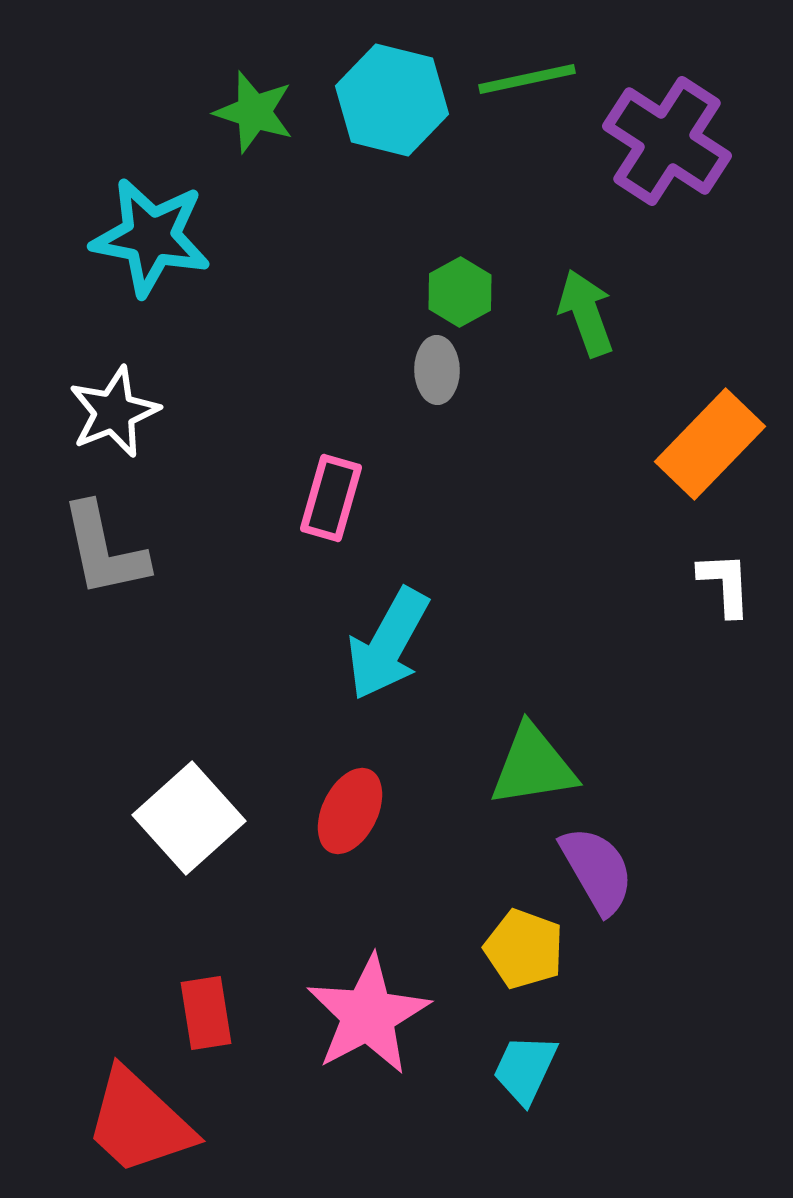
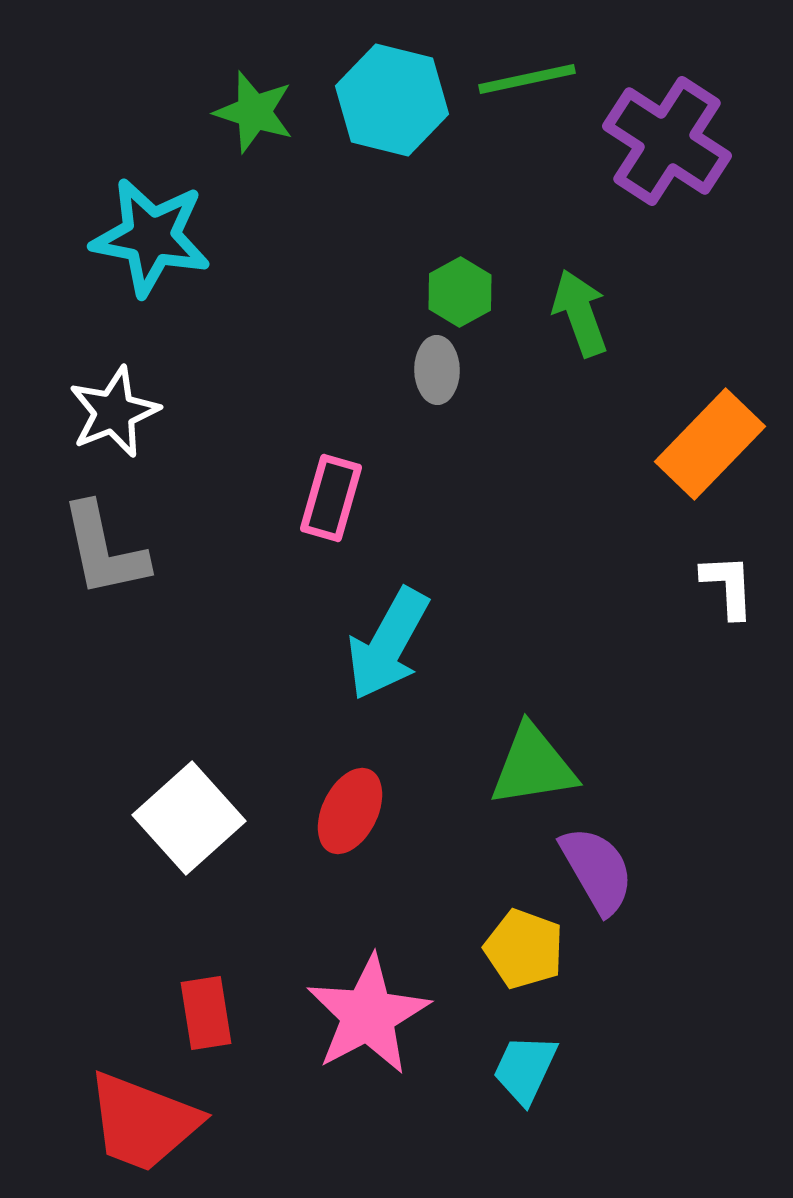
green arrow: moved 6 px left
white L-shape: moved 3 px right, 2 px down
red trapezoid: moved 4 px right; rotated 22 degrees counterclockwise
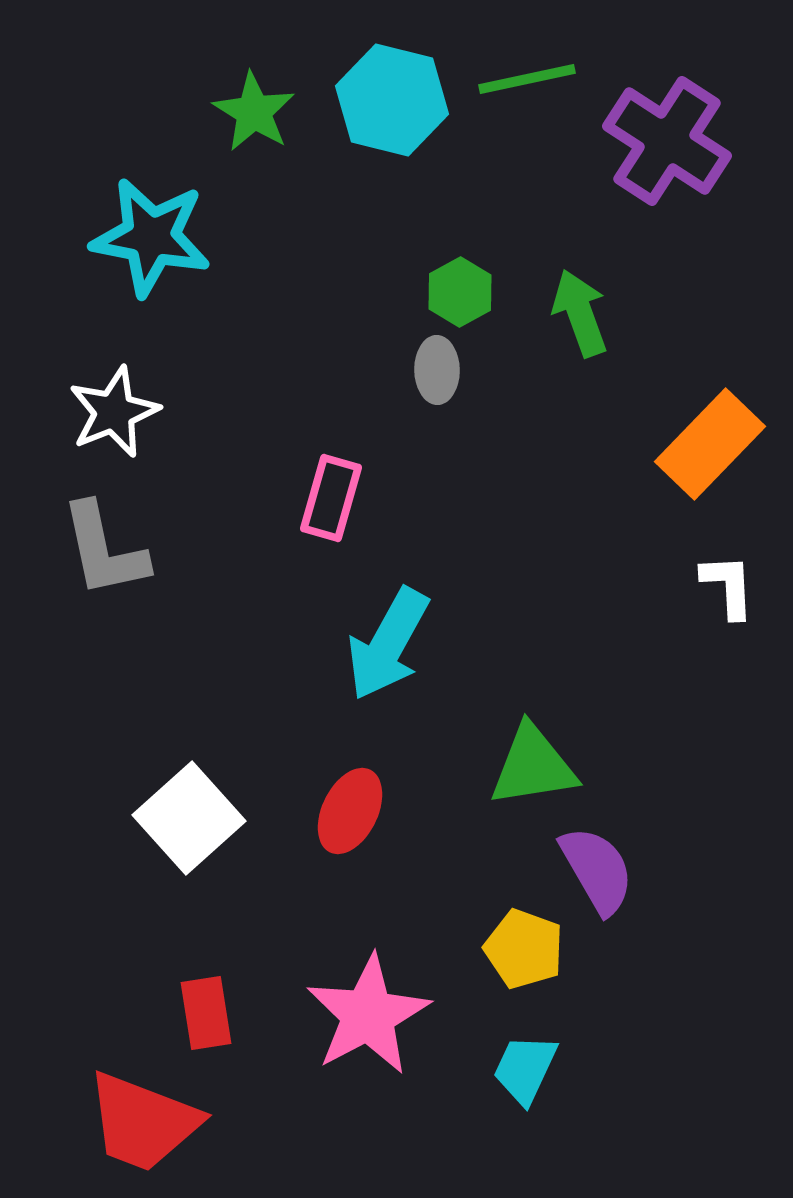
green star: rotated 14 degrees clockwise
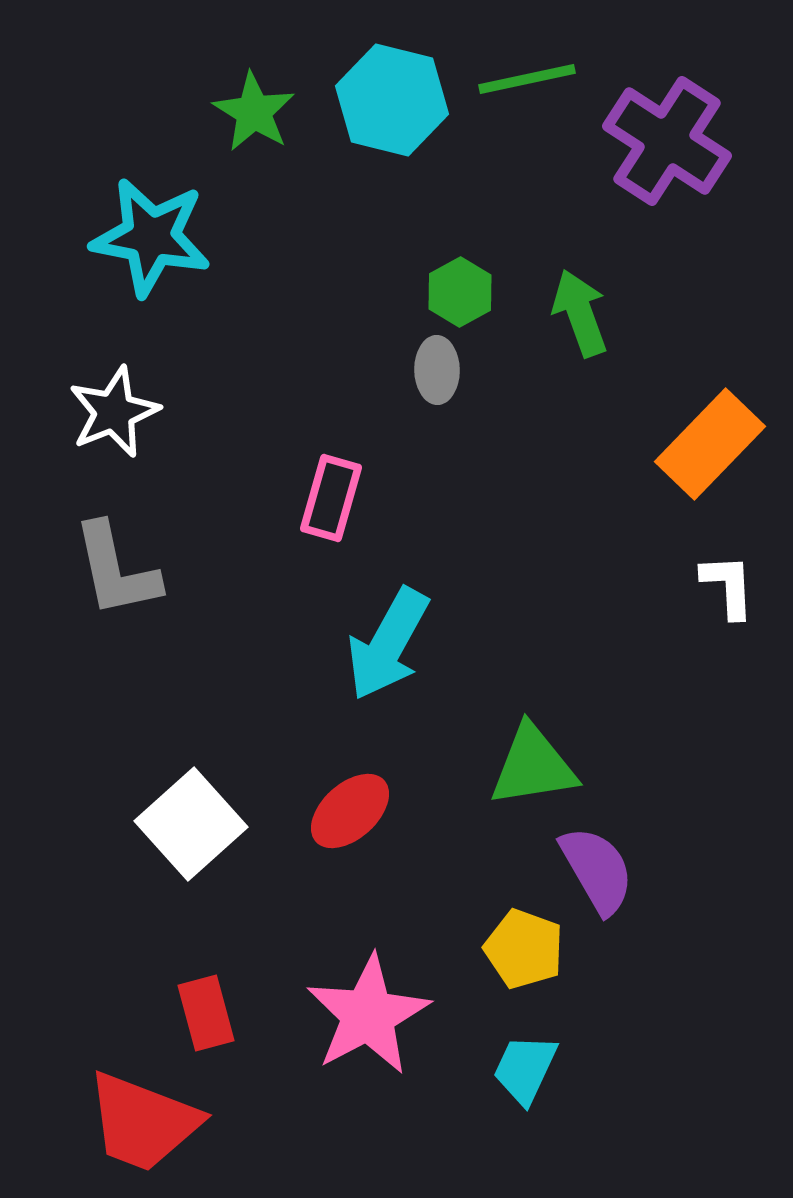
gray L-shape: moved 12 px right, 20 px down
red ellipse: rotated 22 degrees clockwise
white square: moved 2 px right, 6 px down
red rectangle: rotated 6 degrees counterclockwise
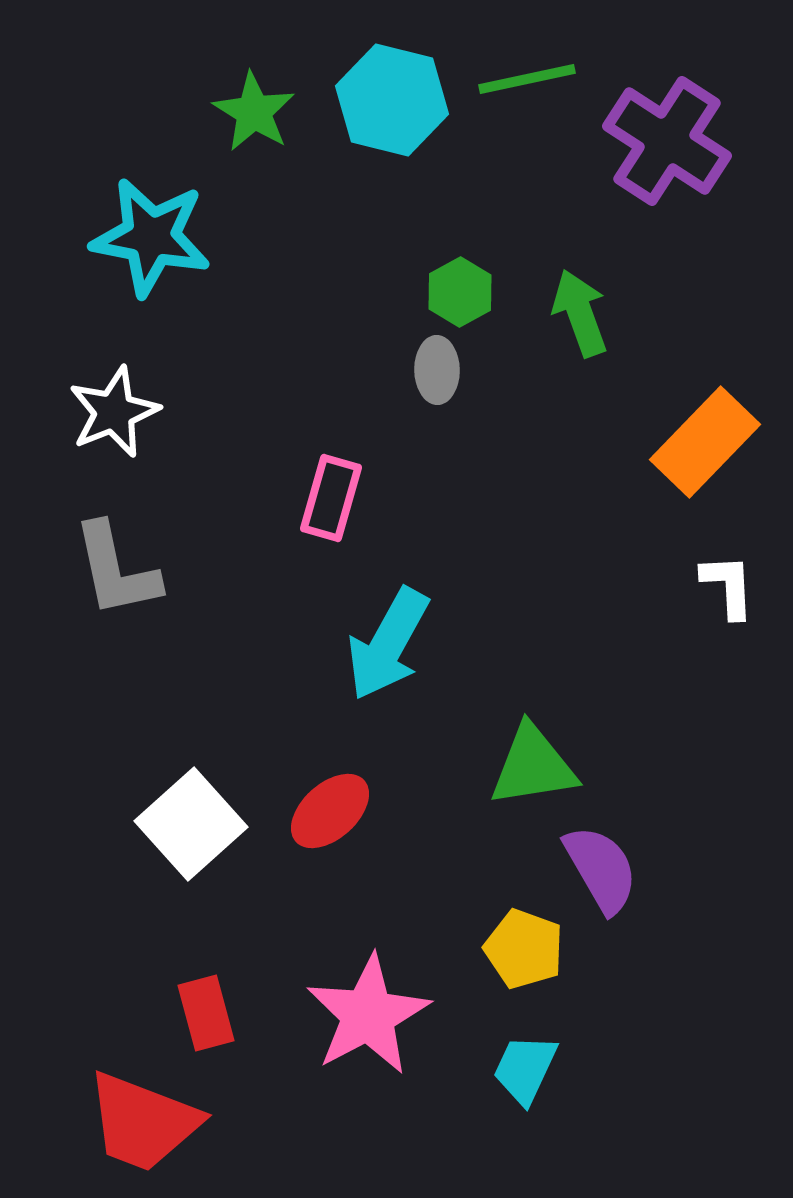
orange rectangle: moved 5 px left, 2 px up
red ellipse: moved 20 px left
purple semicircle: moved 4 px right, 1 px up
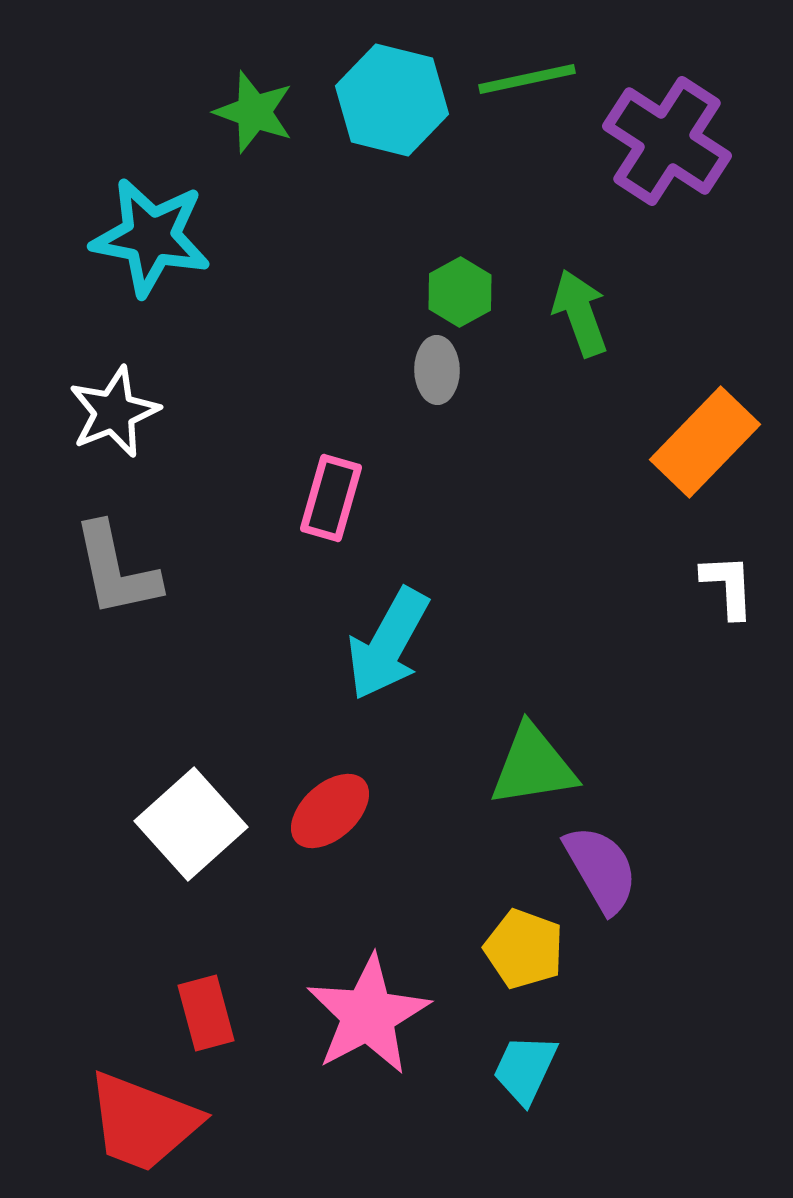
green star: rotated 12 degrees counterclockwise
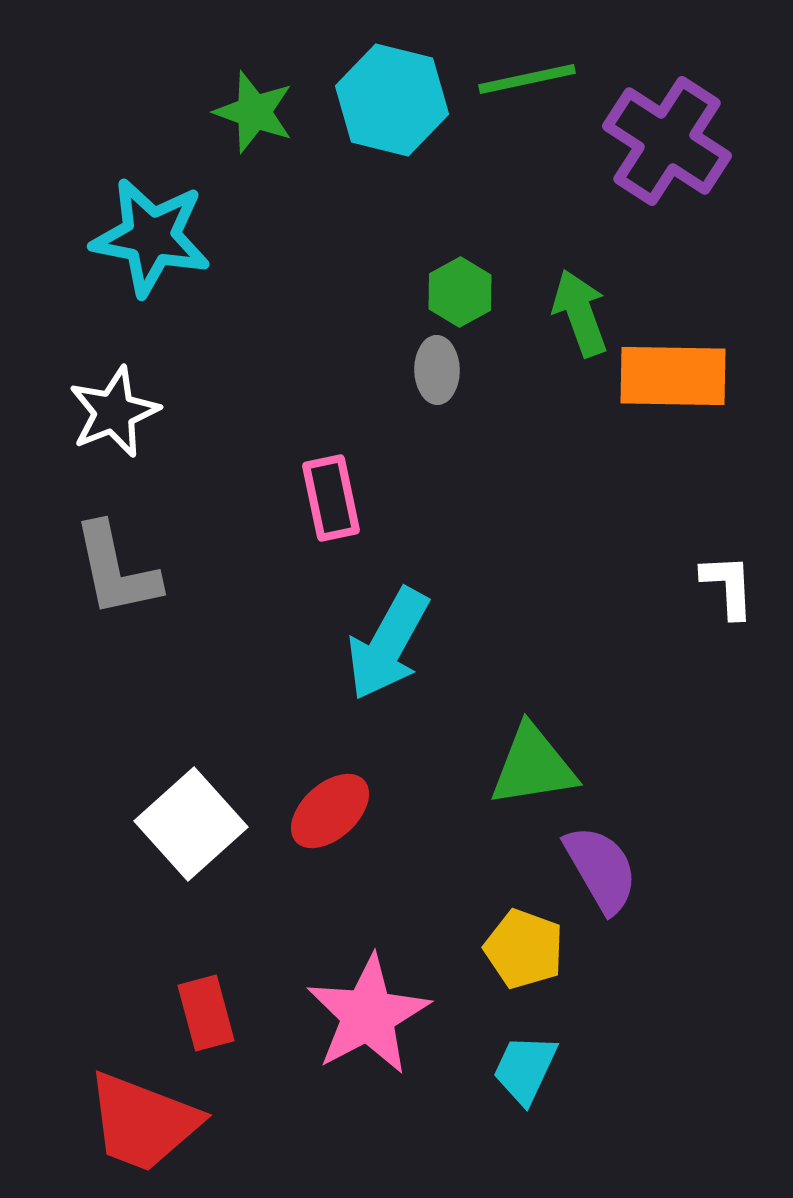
orange rectangle: moved 32 px left, 66 px up; rotated 47 degrees clockwise
pink rectangle: rotated 28 degrees counterclockwise
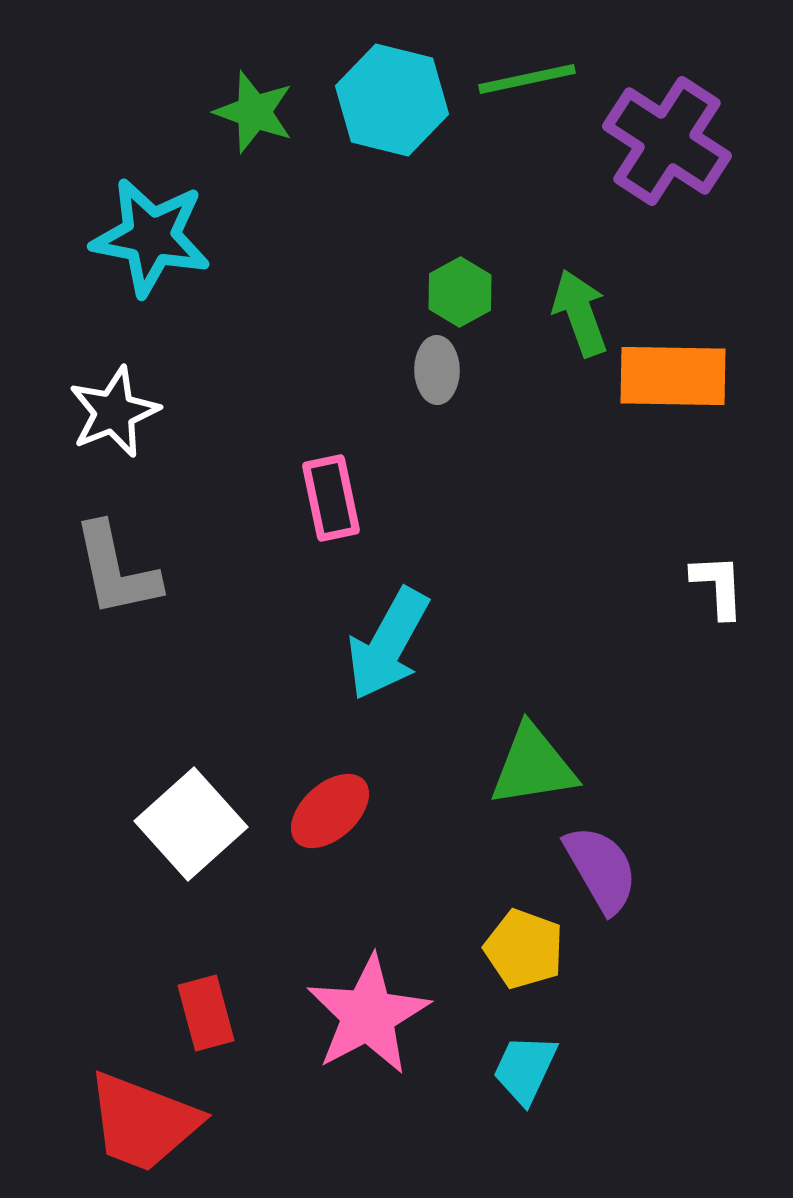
white L-shape: moved 10 px left
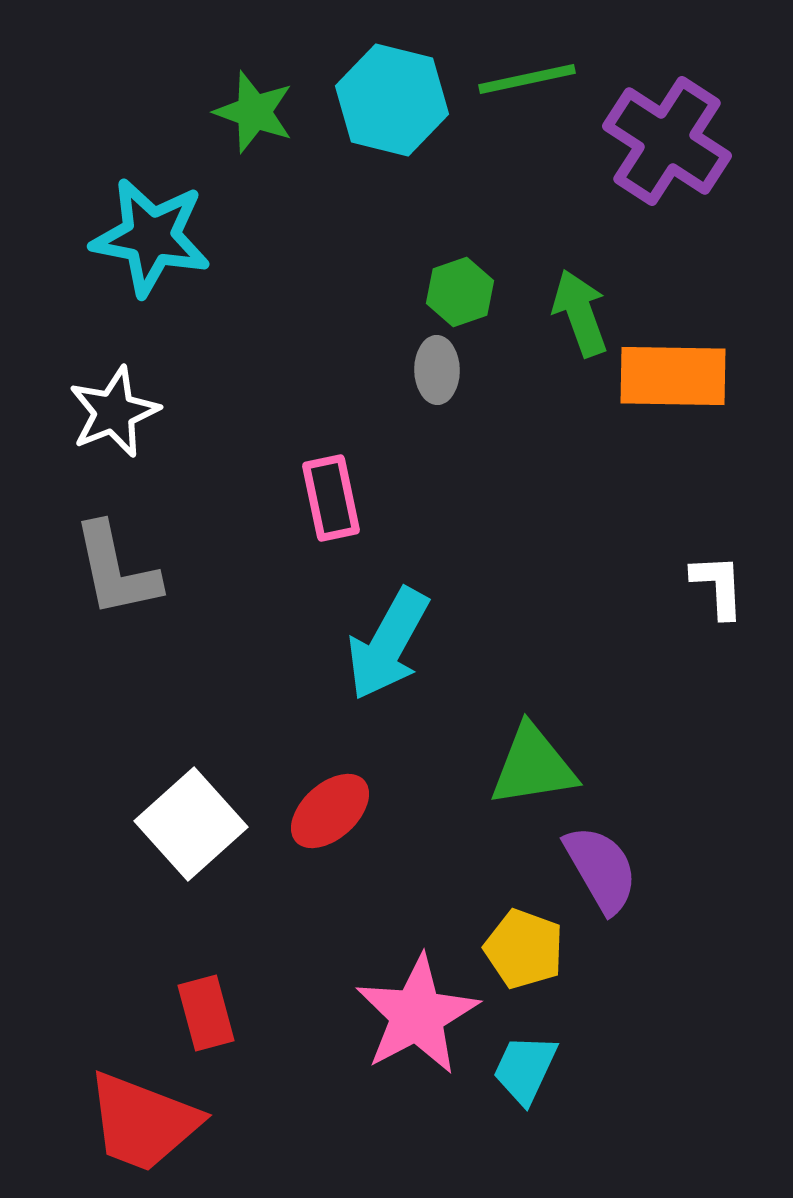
green hexagon: rotated 10 degrees clockwise
pink star: moved 49 px right
